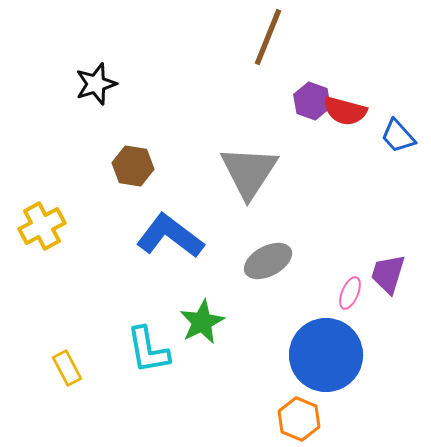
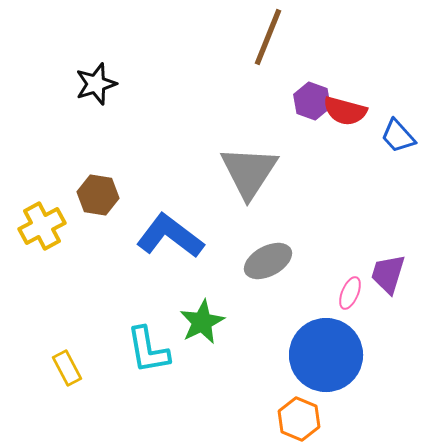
brown hexagon: moved 35 px left, 29 px down
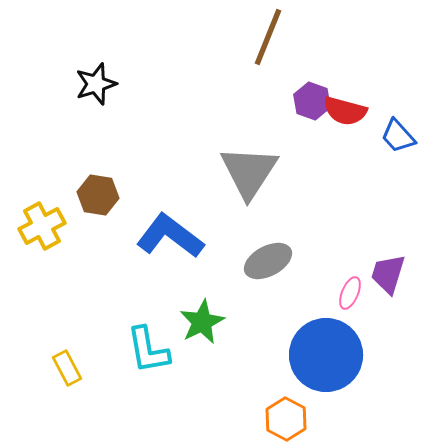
orange hexagon: moved 13 px left; rotated 6 degrees clockwise
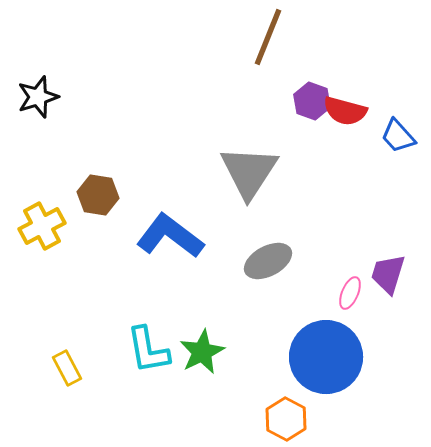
black star: moved 58 px left, 13 px down
green star: moved 30 px down
blue circle: moved 2 px down
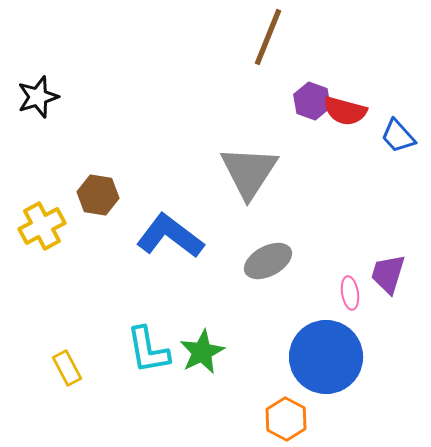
pink ellipse: rotated 32 degrees counterclockwise
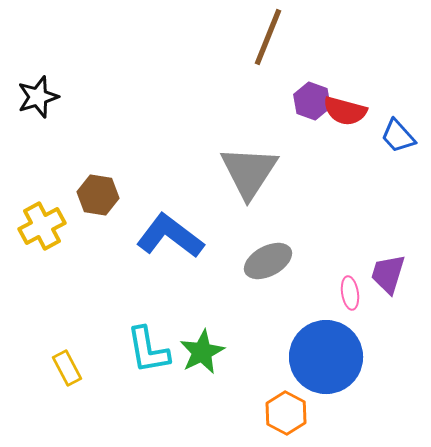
orange hexagon: moved 6 px up
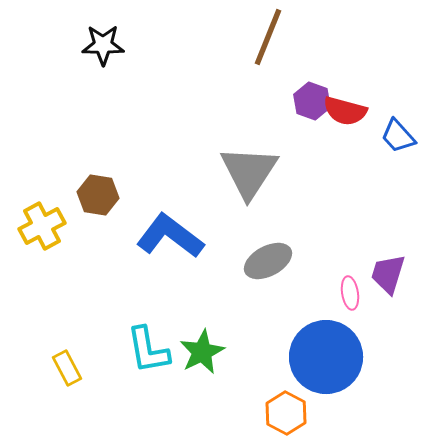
black star: moved 65 px right, 52 px up; rotated 18 degrees clockwise
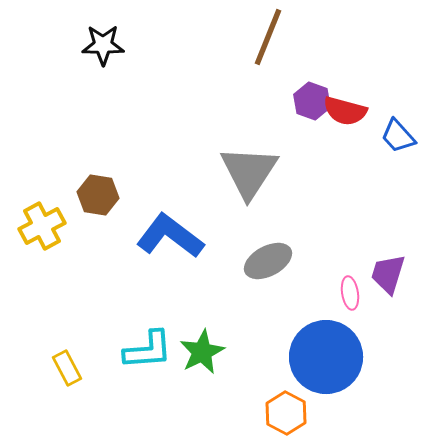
cyan L-shape: rotated 84 degrees counterclockwise
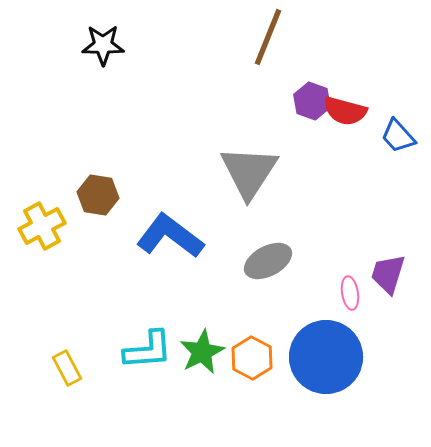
orange hexagon: moved 34 px left, 55 px up
